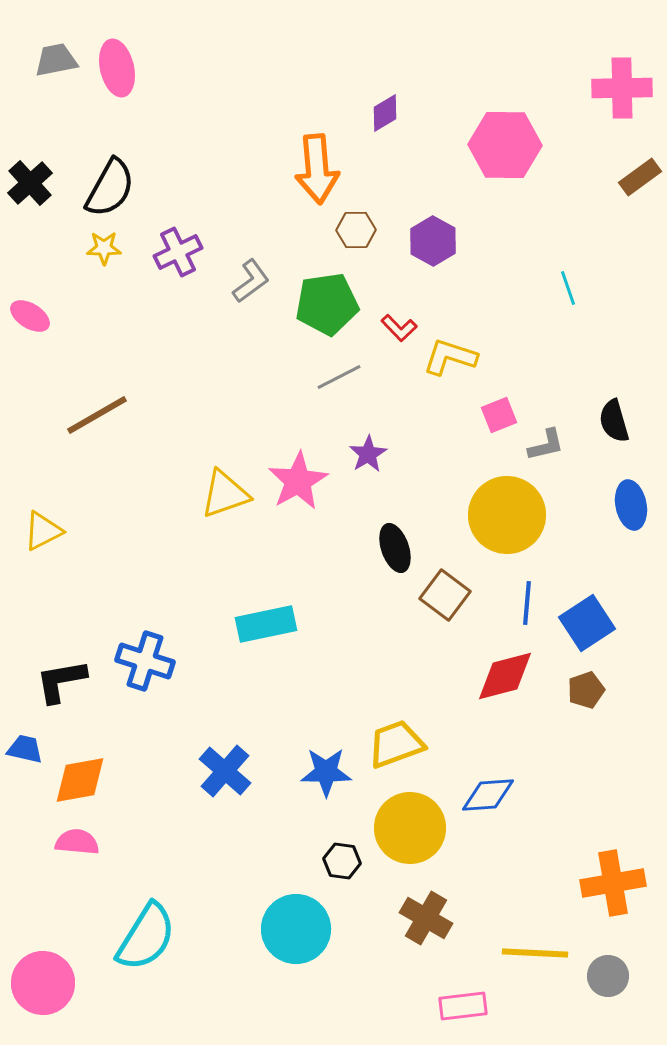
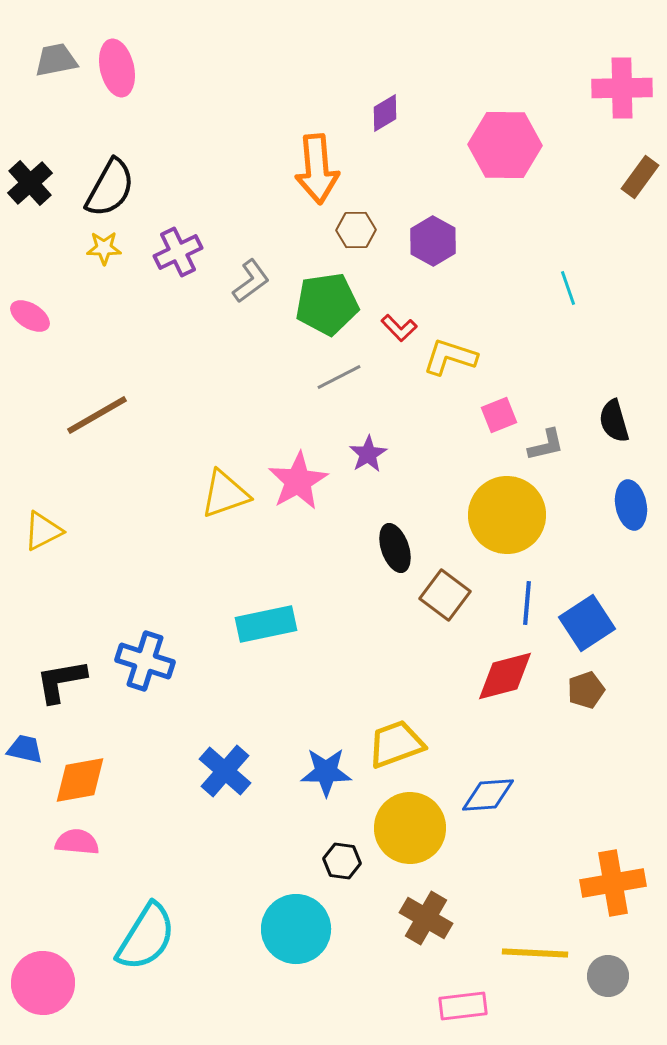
brown rectangle at (640, 177): rotated 18 degrees counterclockwise
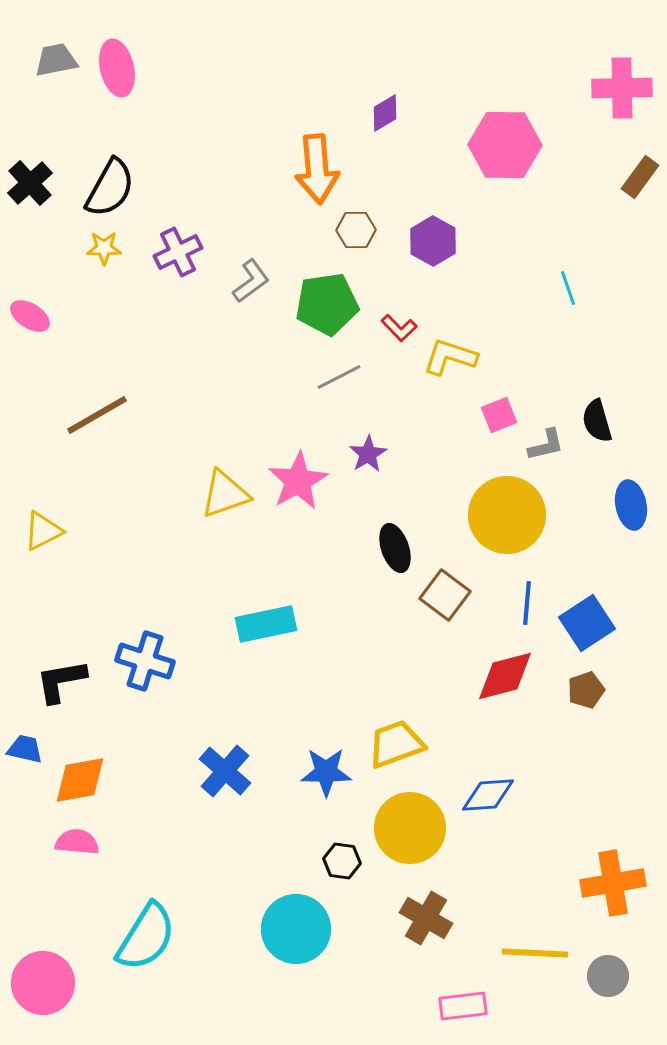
black semicircle at (614, 421): moved 17 px left
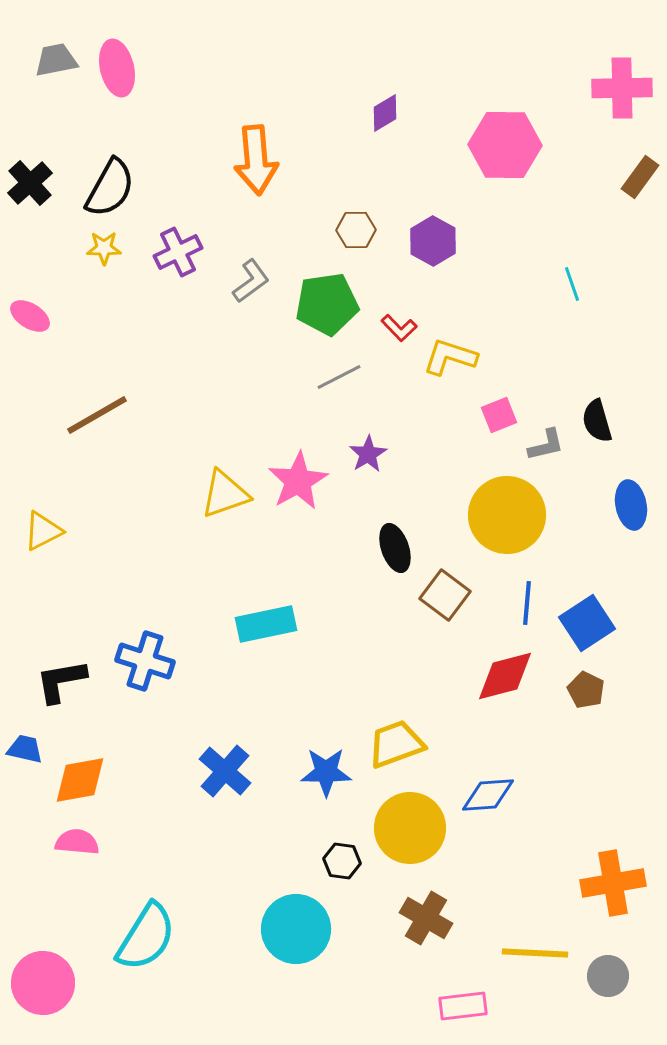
orange arrow at (317, 169): moved 61 px left, 9 px up
cyan line at (568, 288): moved 4 px right, 4 px up
brown pentagon at (586, 690): rotated 27 degrees counterclockwise
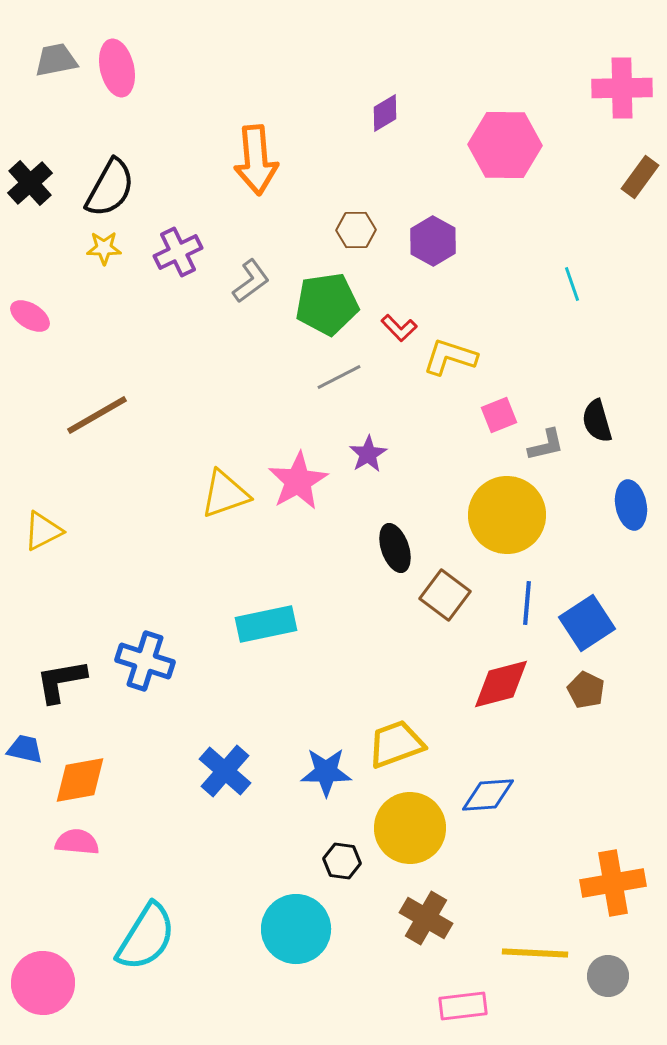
red diamond at (505, 676): moved 4 px left, 8 px down
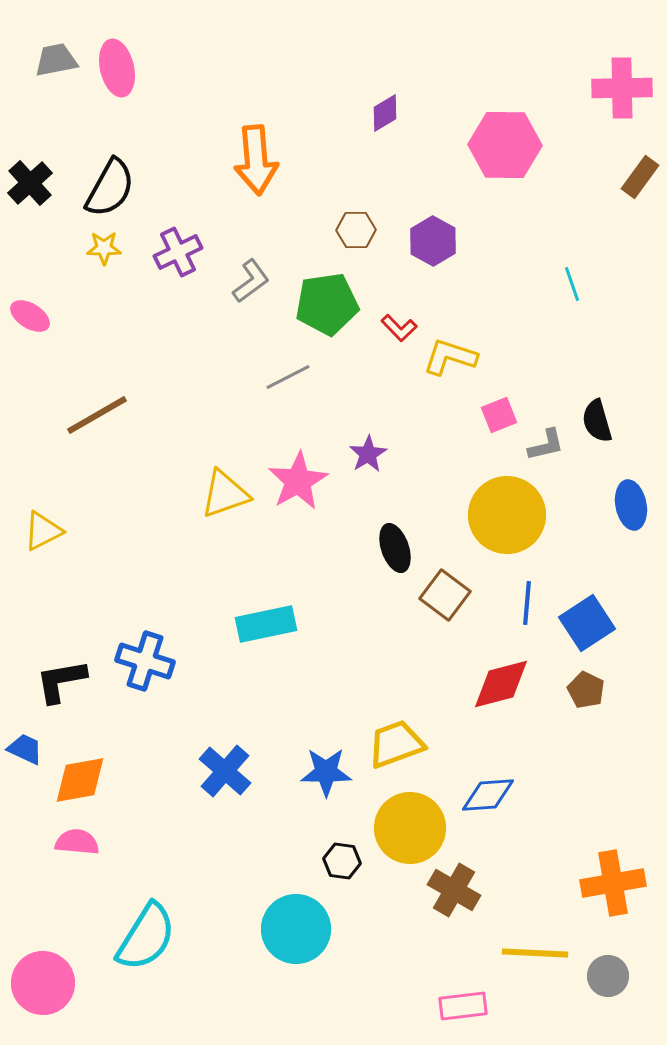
gray line at (339, 377): moved 51 px left
blue trapezoid at (25, 749): rotated 12 degrees clockwise
brown cross at (426, 918): moved 28 px right, 28 px up
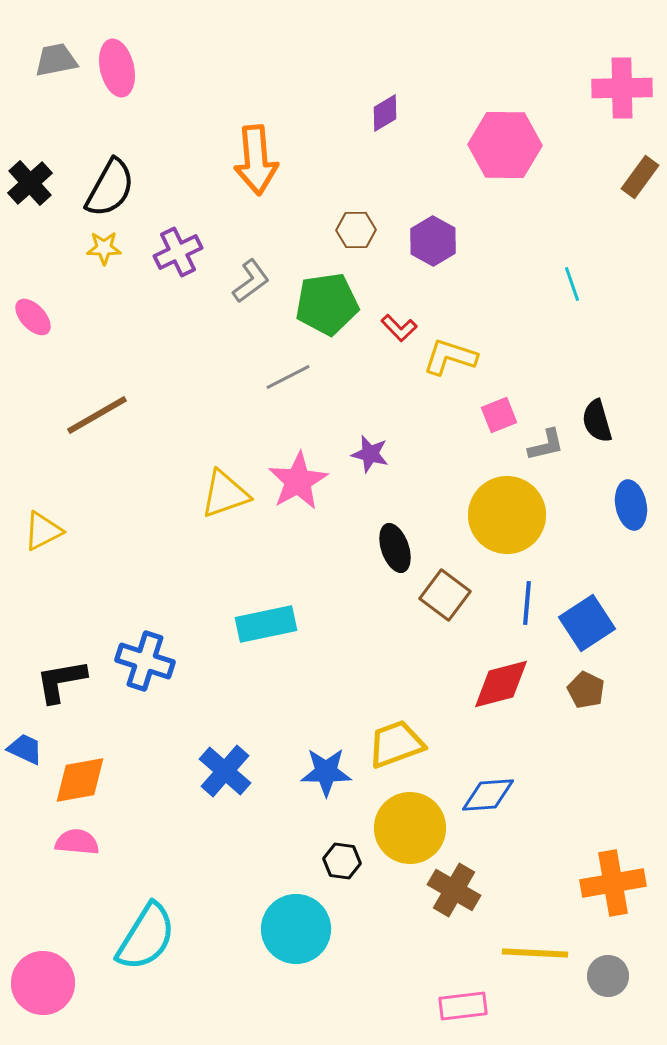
pink ellipse at (30, 316): moved 3 px right, 1 px down; rotated 15 degrees clockwise
purple star at (368, 454): moved 2 px right; rotated 27 degrees counterclockwise
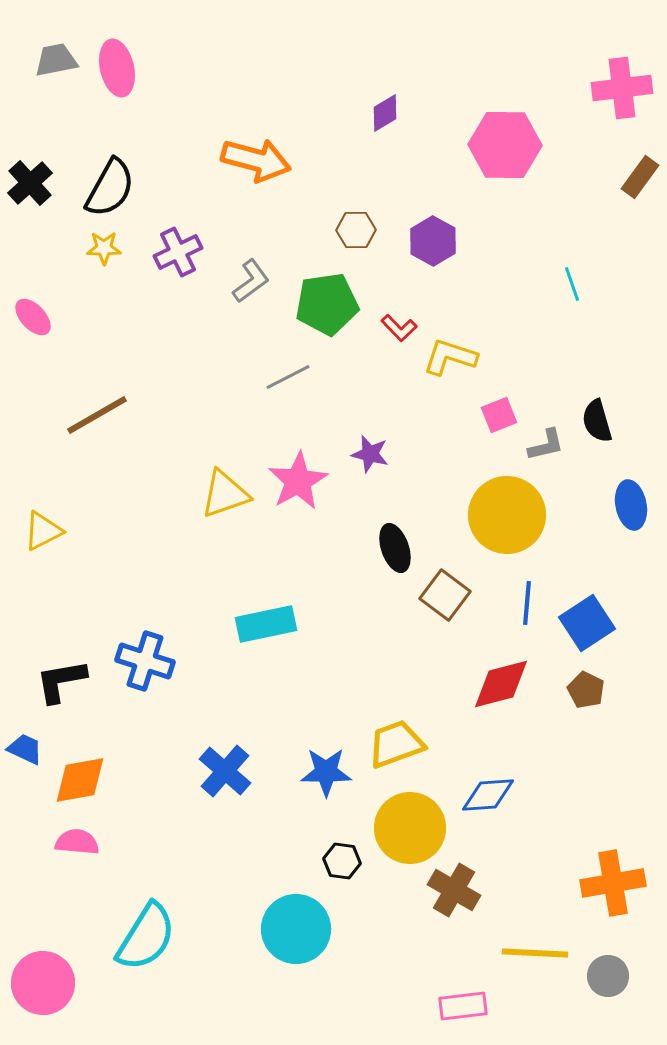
pink cross at (622, 88): rotated 6 degrees counterclockwise
orange arrow at (256, 160): rotated 70 degrees counterclockwise
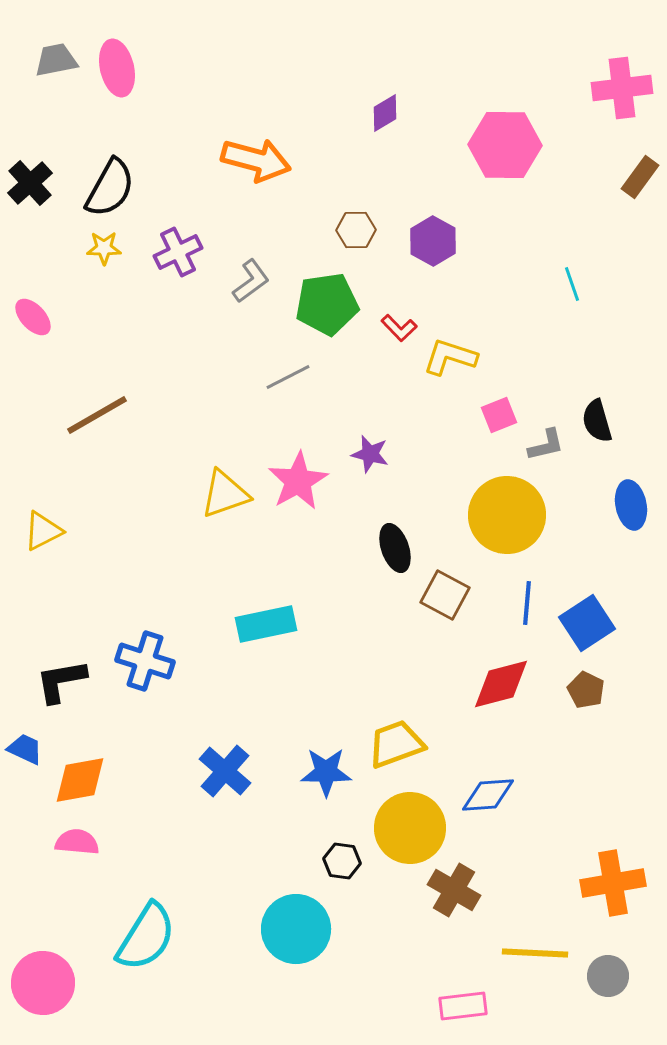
brown square at (445, 595): rotated 9 degrees counterclockwise
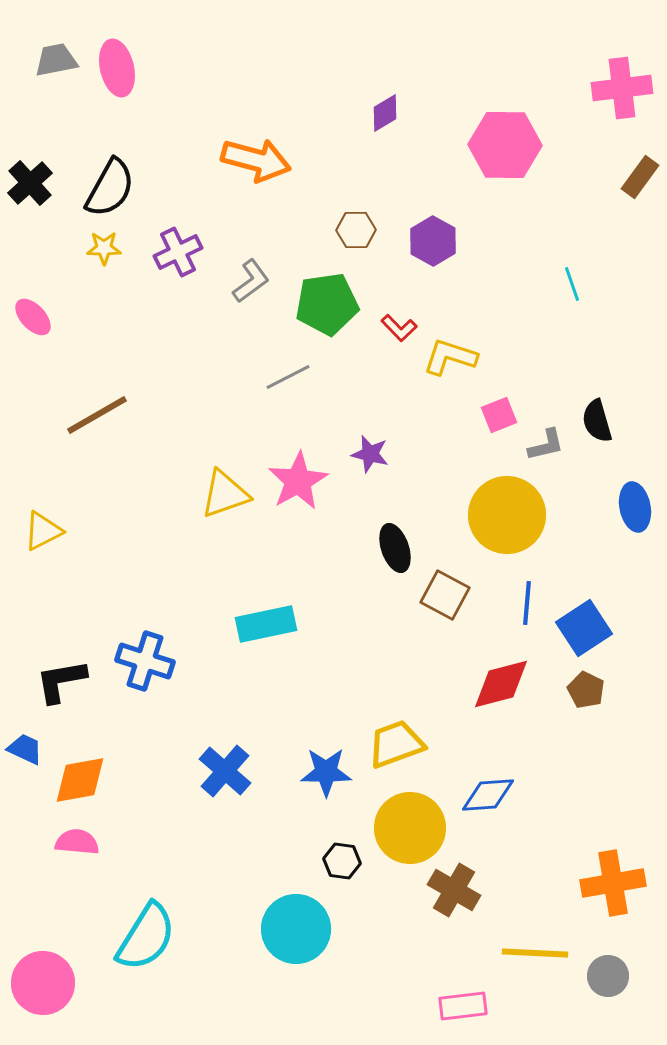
blue ellipse at (631, 505): moved 4 px right, 2 px down
blue square at (587, 623): moved 3 px left, 5 px down
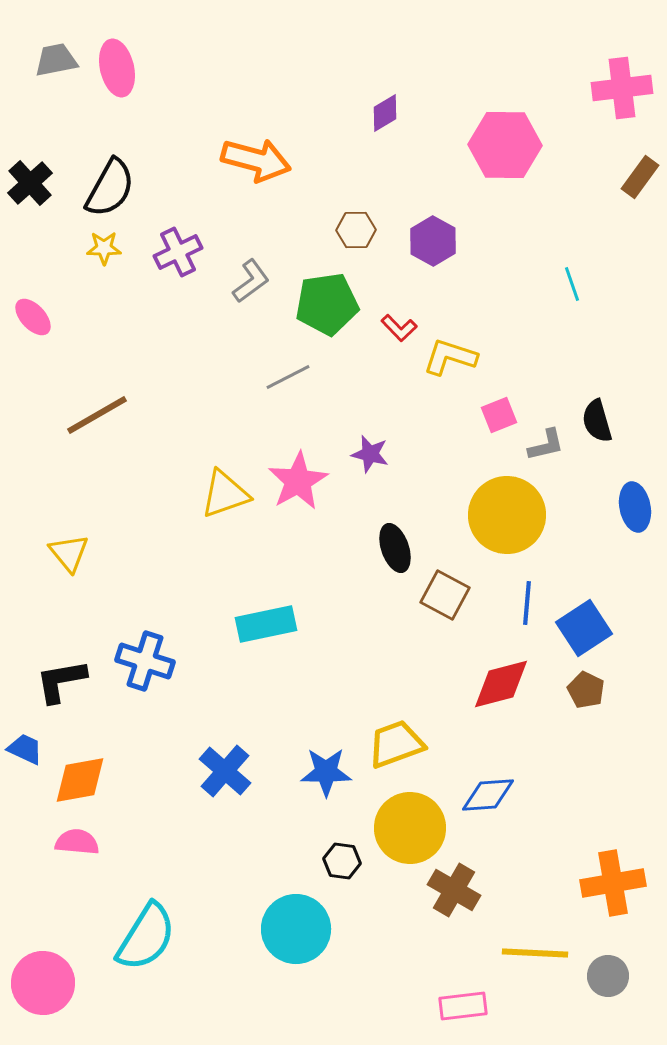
yellow triangle at (43, 531): moved 26 px right, 22 px down; rotated 42 degrees counterclockwise
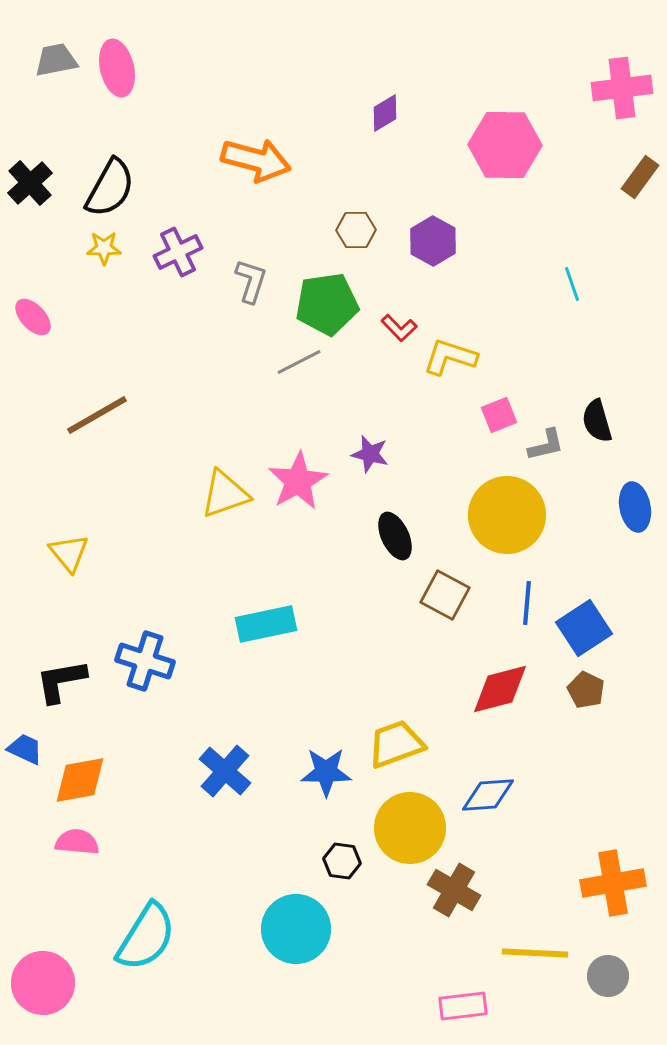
gray L-shape at (251, 281): rotated 36 degrees counterclockwise
gray line at (288, 377): moved 11 px right, 15 px up
black ellipse at (395, 548): moved 12 px up; rotated 6 degrees counterclockwise
red diamond at (501, 684): moved 1 px left, 5 px down
